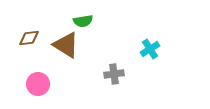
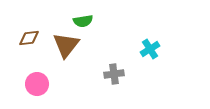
brown triangle: rotated 36 degrees clockwise
pink circle: moved 1 px left
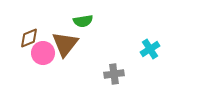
brown diamond: rotated 15 degrees counterclockwise
brown triangle: moved 1 px left, 1 px up
pink circle: moved 6 px right, 31 px up
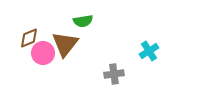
cyan cross: moved 1 px left, 2 px down
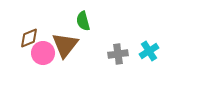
green semicircle: rotated 84 degrees clockwise
brown triangle: moved 1 px down
gray cross: moved 4 px right, 20 px up
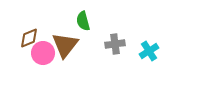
gray cross: moved 3 px left, 10 px up
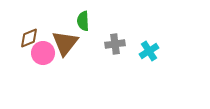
green semicircle: rotated 12 degrees clockwise
brown triangle: moved 2 px up
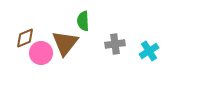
brown diamond: moved 4 px left
pink circle: moved 2 px left
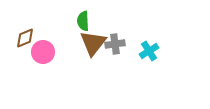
brown triangle: moved 28 px right
pink circle: moved 2 px right, 1 px up
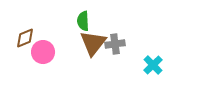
cyan cross: moved 4 px right, 14 px down; rotated 12 degrees counterclockwise
